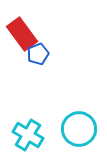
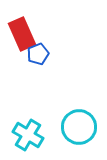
red rectangle: rotated 12 degrees clockwise
cyan circle: moved 2 px up
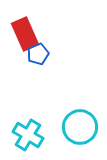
red rectangle: moved 3 px right
cyan circle: moved 1 px right
